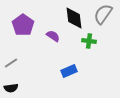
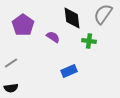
black diamond: moved 2 px left
purple semicircle: moved 1 px down
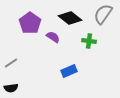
black diamond: moved 2 px left; rotated 45 degrees counterclockwise
purple pentagon: moved 7 px right, 2 px up
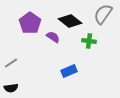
black diamond: moved 3 px down
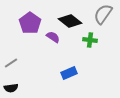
green cross: moved 1 px right, 1 px up
blue rectangle: moved 2 px down
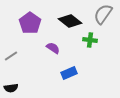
purple semicircle: moved 11 px down
gray line: moved 7 px up
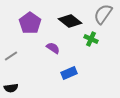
green cross: moved 1 px right, 1 px up; rotated 16 degrees clockwise
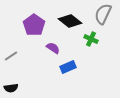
gray semicircle: rotated 10 degrees counterclockwise
purple pentagon: moved 4 px right, 2 px down
blue rectangle: moved 1 px left, 6 px up
